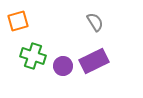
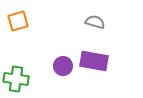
gray semicircle: rotated 42 degrees counterclockwise
green cross: moved 17 px left, 23 px down; rotated 10 degrees counterclockwise
purple rectangle: rotated 36 degrees clockwise
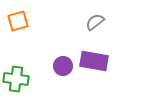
gray semicircle: rotated 54 degrees counterclockwise
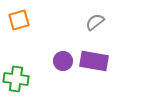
orange square: moved 1 px right, 1 px up
purple circle: moved 5 px up
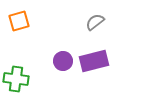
orange square: moved 1 px down
purple rectangle: rotated 24 degrees counterclockwise
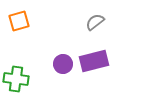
purple circle: moved 3 px down
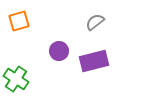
purple circle: moved 4 px left, 13 px up
green cross: rotated 25 degrees clockwise
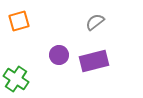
purple circle: moved 4 px down
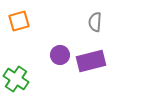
gray semicircle: rotated 48 degrees counterclockwise
purple circle: moved 1 px right
purple rectangle: moved 3 px left
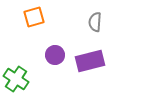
orange square: moved 15 px right, 4 px up
purple circle: moved 5 px left
purple rectangle: moved 1 px left
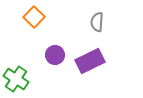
orange square: rotated 30 degrees counterclockwise
gray semicircle: moved 2 px right
purple rectangle: rotated 12 degrees counterclockwise
